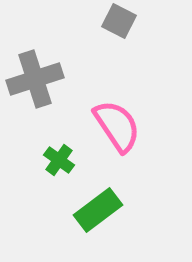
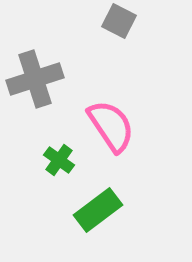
pink semicircle: moved 6 px left
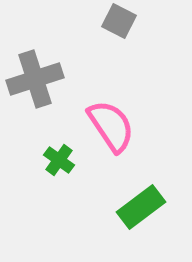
green rectangle: moved 43 px right, 3 px up
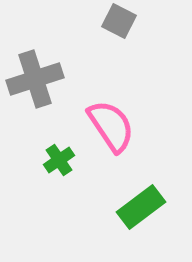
green cross: rotated 20 degrees clockwise
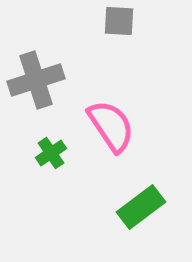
gray square: rotated 24 degrees counterclockwise
gray cross: moved 1 px right, 1 px down
green cross: moved 8 px left, 7 px up
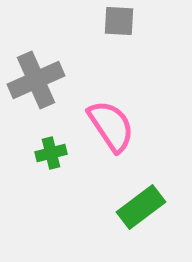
gray cross: rotated 6 degrees counterclockwise
green cross: rotated 20 degrees clockwise
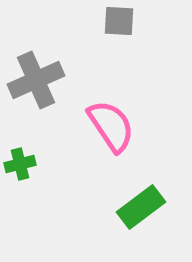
green cross: moved 31 px left, 11 px down
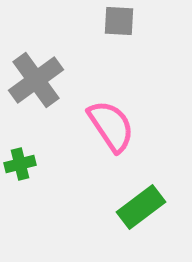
gray cross: rotated 12 degrees counterclockwise
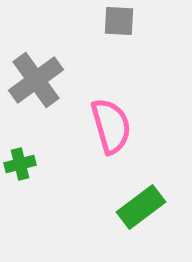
pink semicircle: rotated 18 degrees clockwise
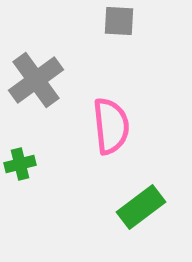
pink semicircle: rotated 10 degrees clockwise
